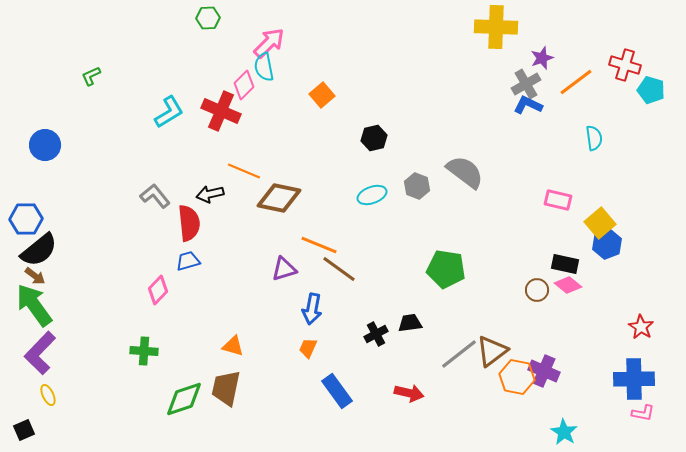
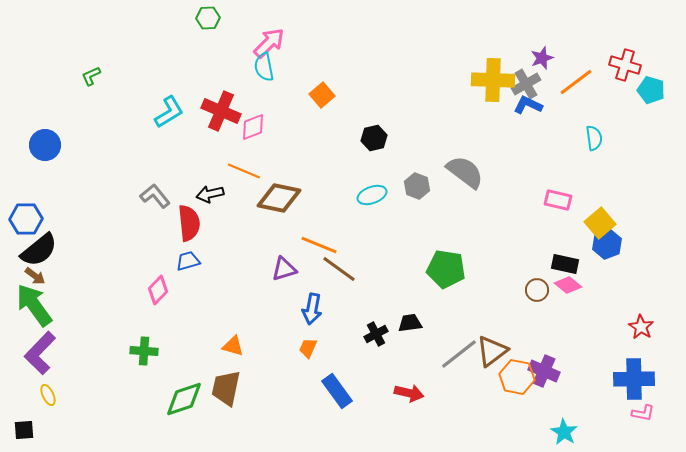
yellow cross at (496, 27): moved 3 px left, 53 px down
pink diamond at (244, 85): moved 9 px right, 42 px down; rotated 24 degrees clockwise
black square at (24, 430): rotated 20 degrees clockwise
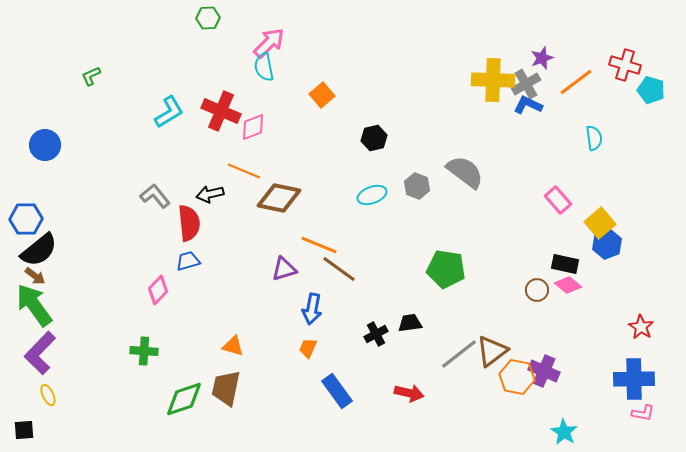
pink rectangle at (558, 200): rotated 36 degrees clockwise
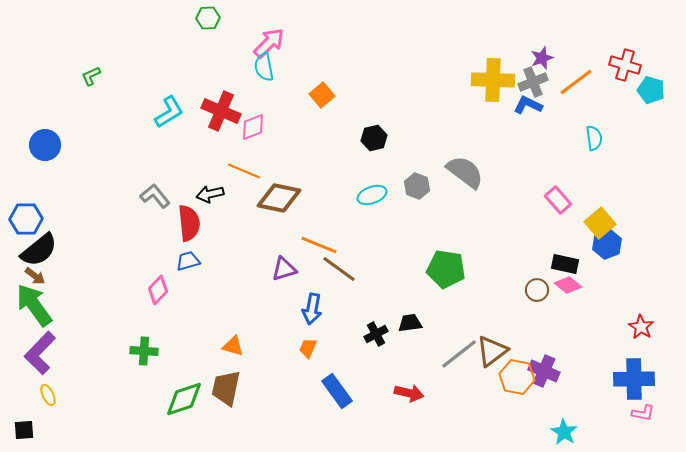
gray cross at (526, 84): moved 7 px right, 2 px up; rotated 8 degrees clockwise
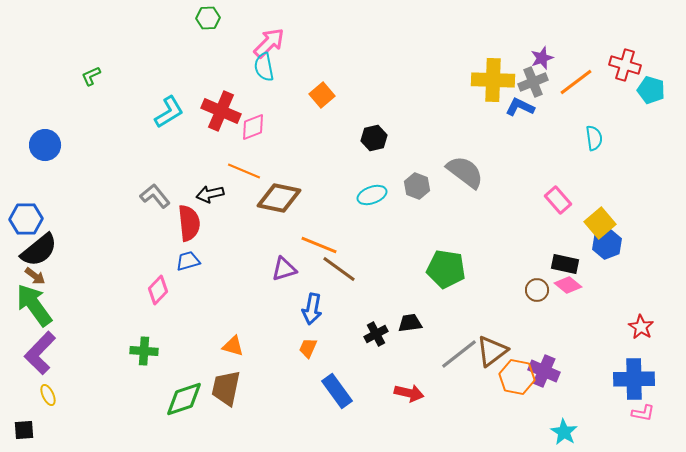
blue L-shape at (528, 105): moved 8 px left, 2 px down
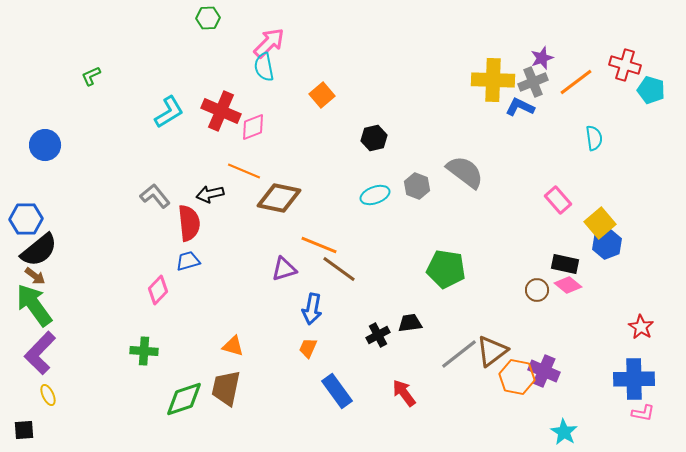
cyan ellipse at (372, 195): moved 3 px right
black cross at (376, 334): moved 2 px right, 1 px down
red arrow at (409, 393): moved 5 px left; rotated 140 degrees counterclockwise
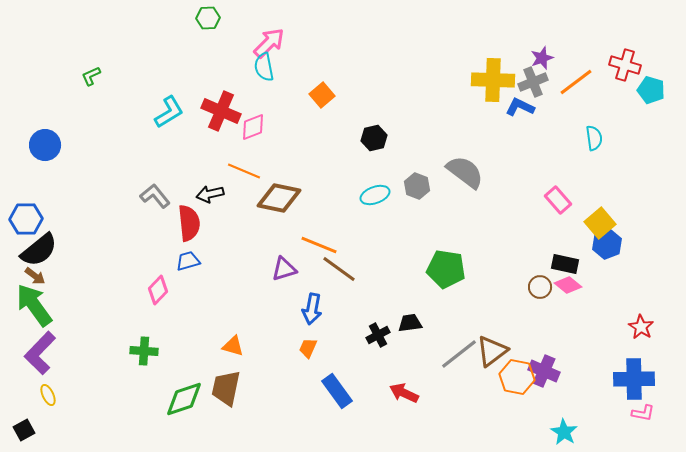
brown circle at (537, 290): moved 3 px right, 3 px up
red arrow at (404, 393): rotated 28 degrees counterclockwise
black square at (24, 430): rotated 25 degrees counterclockwise
